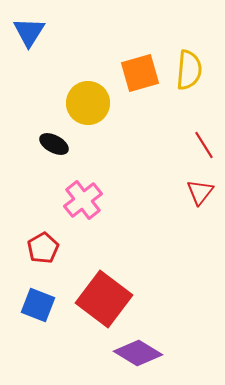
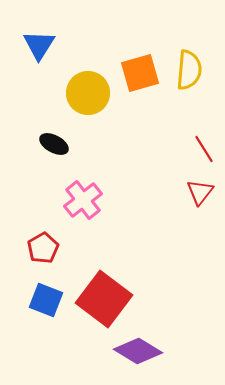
blue triangle: moved 10 px right, 13 px down
yellow circle: moved 10 px up
red line: moved 4 px down
blue square: moved 8 px right, 5 px up
purple diamond: moved 2 px up
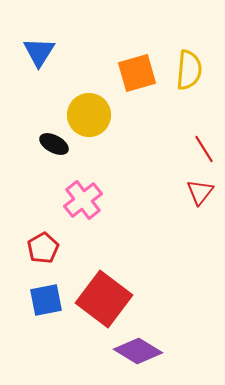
blue triangle: moved 7 px down
orange square: moved 3 px left
yellow circle: moved 1 px right, 22 px down
blue square: rotated 32 degrees counterclockwise
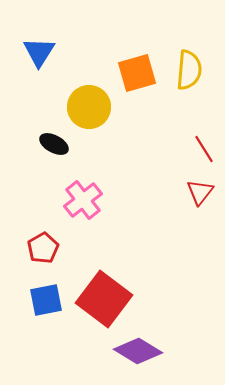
yellow circle: moved 8 px up
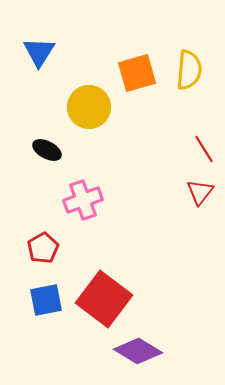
black ellipse: moved 7 px left, 6 px down
pink cross: rotated 18 degrees clockwise
